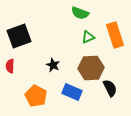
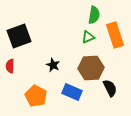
green semicircle: moved 14 px right, 2 px down; rotated 102 degrees counterclockwise
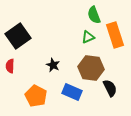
green semicircle: rotated 150 degrees clockwise
black square: moved 1 px left; rotated 15 degrees counterclockwise
brown hexagon: rotated 10 degrees clockwise
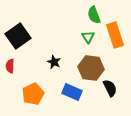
green triangle: rotated 40 degrees counterclockwise
black star: moved 1 px right, 3 px up
orange pentagon: moved 3 px left, 2 px up; rotated 20 degrees clockwise
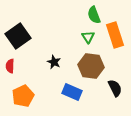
brown hexagon: moved 2 px up
black semicircle: moved 5 px right
orange pentagon: moved 10 px left, 2 px down
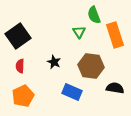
green triangle: moved 9 px left, 5 px up
red semicircle: moved 10 px right
black semicircle: rotated 54 degrees counterclockwise
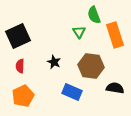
black square: rotated 10 degrees clockwise
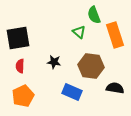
green triangle: rotated 16 degrees counterclockwise
black square: moved 2 px down; rotated 15 degrees clockwise
black star: rotated 16 degrees counterclockwise
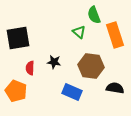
red semicircle: moved 10 px right, 2 px down
orange pentagon: moved 7 px left, 5 px up; rotated 25 degrees counterclockwise
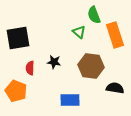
blue rectangle: moved 2 px left, 8 px down; rotated 24 degrees counterclockwise
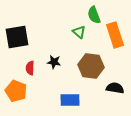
black square: moved 1 px left, 1 px up
